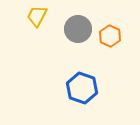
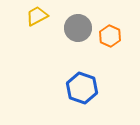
yellow trapezoid: rotated 35 degrees clockwise
gray circle: moved 1 px up
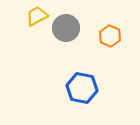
gray circle: moved 12 px left
blue hexagon: rotated 8 degrees counterclockwise
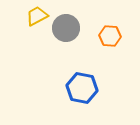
orange hexagon: rotated 20 degrees counterclockwise
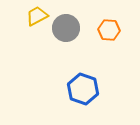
orange hexagon: moved 1 px left, 6 px up
blue hexagon: moved 1 px right, 1 px down; rotated 8 degrees clockwise
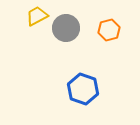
orange hexagon: rotated 20 degrees counterclockwise
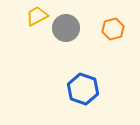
orange hexagon: moved 4 px right, 1 px up
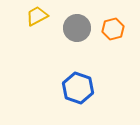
gray circle: moved 11 px right
blue hexagon: moved 5 px left, 1 px up
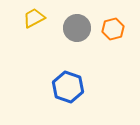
yellow trapezoid: moved 3 px left, 2 px down
blue hexagon: moved 10 px left, 1 px up
